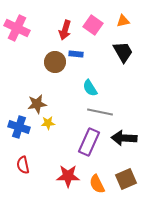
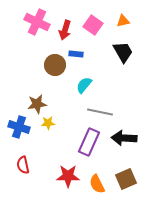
pink cross: moved 20 px right, 6 px up
brown circle: moved 3 px down
cyan semicircle: moved 6 px left, 3 px up; rotated 72 degrees clockwise
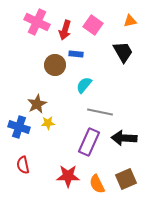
orange triangle: moved 7 px right
brown star: rotated 18 degrees counterclockwise
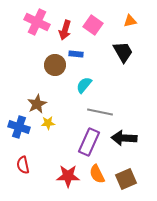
orange semicircle: moved 10 px up
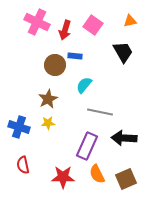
blue rectangle: moved 1 px left, 2 px down
brown star: moved 11 px right, 5 px up
purple rectangle: moved 2 px left, 4 px down
red star: moved 5 px left, 1 px down
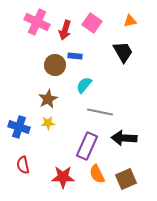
pink square: moved 1 px left, 2 px up
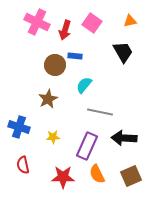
yellow star: moved 5 px right, 14 px down
brown square: moved 5 px right, 3 px up
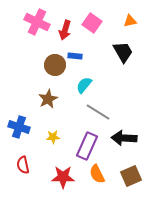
gray line: moved 2 px left; rotated 20 degrees clockwise
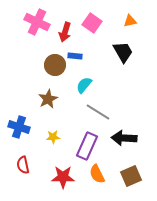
red arrow: moved 2 px down
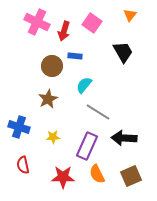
orange triangle: moved 6 px up; rotated 40 degrees counterclockwise
red arrow: moved 1 px left, 1 px up
brown circle: moved 3 px left, 1 px down
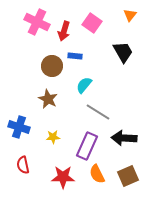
brown star: rotated 18 degrees counterclockwise
brown square: moved 3 px left
